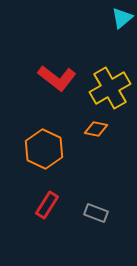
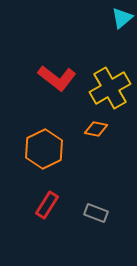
orange hexagon: rotated 9 degrees clockwise
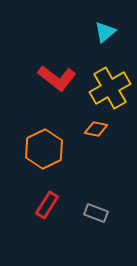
cyan triangle: moved 17 px left, 14 px down
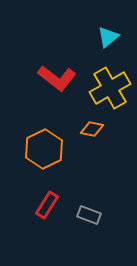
cyan triangle: moved 3 px right, 5 px down
orange diamond: moved 4 px left
gray rectangle: moved 7 px left, 2 px down
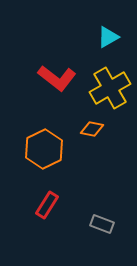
cyan triangle: rotated 10 degrees clockwise
gray rectangle: moved 13 px right, 9 px down
